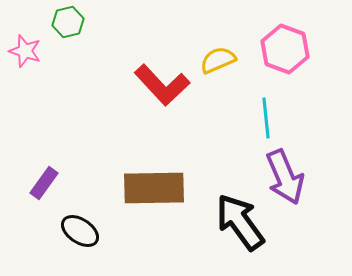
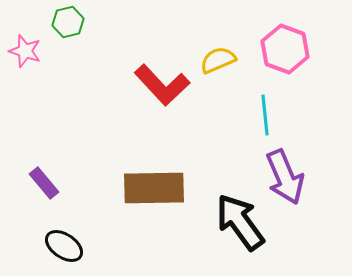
cyan line: moved 1 px left, 3 px up
purple rectangle: rotated 76 degrees counterclockwise
black ellipse: moved 16 px left, 15 px down
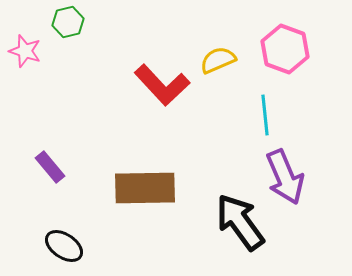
purple rectangle: moved 6 px right, 16 px up
brown rectangle: moved 9 px left
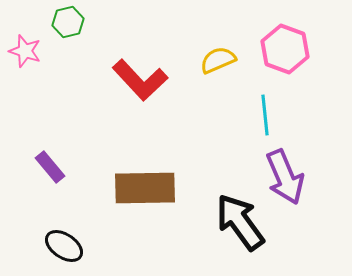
red L-shape: moved 22 px left, 5 px up
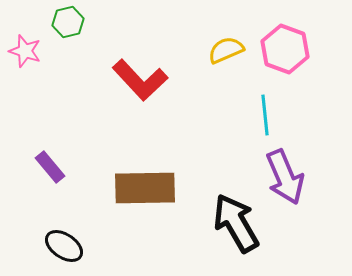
yellow semicircle: moved 8 px right, 10 px up
black arrow: moved 4 px left, 1 px down; rotated 6 degrees clockwise
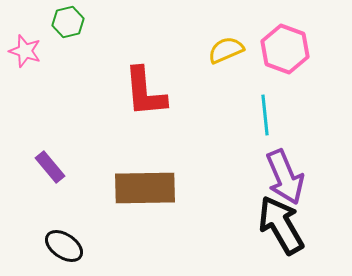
red L-shape: moved 5 px right, 12 px down; rotated 38 degrees clockwise
black arrow: moved 45 px right, 2 px down
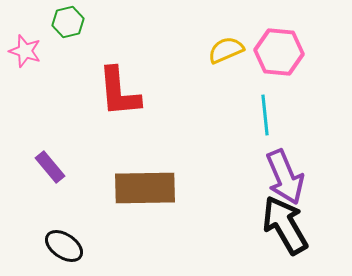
pink hexagon: moved 6 px left, 3 px down; rotated 15 degrees counterclockwise
red L-shape: moved 26 px left
black arrow: moved 4 px right
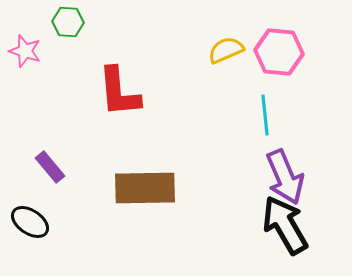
green hexagon: rotated 16 degrees clockwise
black ellipse: moved 34 px left, 24 px up
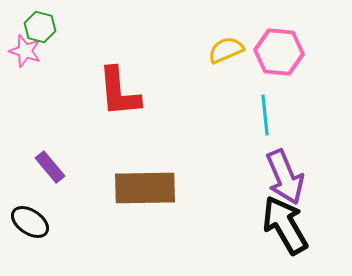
green hexagon: moved 28 px left, 5 px down; rotated 12 degrees clockwise
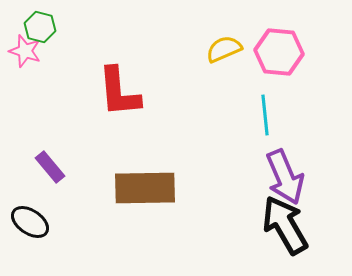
yellow semicircle: moved 2 px left, 1 px up
